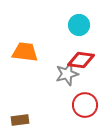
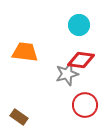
brown rectangle: moved 1 px left, 3 px up; rotated 42 degrees clockwise
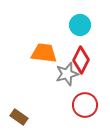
cyan circle: moved 1 px right
orange trapezoid: moved 19 px right, 1 px down
red diamond: rotated 72 degrees counterclockwise
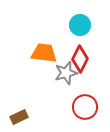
red diamond: moved 1 px left, 1 px up
gray star: moved 1 px left, 1 px up
red circle: moved 2 px down
brown rectangle: rotated 60 degrees counterclockwise
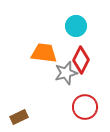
cyan circle: moved 4 px left, 1 px down
red diamond: moved 1 px right, 1 px down
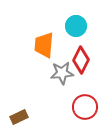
orange trapezoid: moved 8 px up; rotated 92 degrees counterclockwise
gray star: moved 4 px left; rotated 10 degrees clockwise
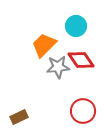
orange trapezoid: rotated 40 degrees clockwise
red diamond: rotated 60 degrees counterclockwise
gray star: moved 4 px left, 6 px up
red circle: moved 2 px left, 4 px down
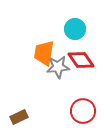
cyan circle: moved 1 px left, 3 px down
orange trapezoid: moved 8 px down; rotated 36 degrees counterclockwise
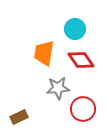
gray star: moved 21 px down
red circle: moved 2 px up
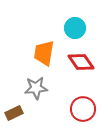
cyan circle: moved 1 px up
red diamond: moved 2 px down
gray star: moved 22 px left
brown rectangle: moved 5 px left, 4 px up
